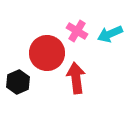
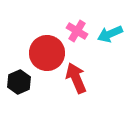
red arrow: rotated 16 degrees counterclockwise
black hexagon: moved 1 px right
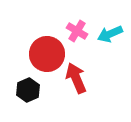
red circle: moved 1 px down
black hexagon: moved 9 px right, 8 px down
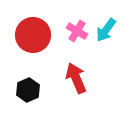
cyan arrow: moved 4 px left, 4 px up; rotated 30 degrees counterclockwise
red circle: moved 14 px left, 19 px up
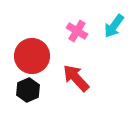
cyan arrow: moved 8 px right, 4 px up
red circle: moved 1 px left, 21 px down
red arrow: rotated 20 degrees counterclockwise
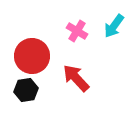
black hexagon: moved 2 px left; rotated 15 degrees clockwise
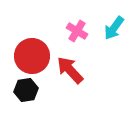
cyan arrow: moved 2 px down
red arrow: moved 6 px left, 8 px up
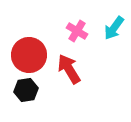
red circle: moved 3 px left, 1 px up
red arrow: moved 1 px left, 1 px up; rotated 12 degrees clockwise
